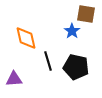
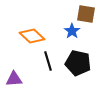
orange diamond: moved 6 px right, 2 px up; rotated 35 degrees counterclockwise
black pentagon: moved 2 px right, 4 px up
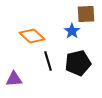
brown square: rotated 12 degrees counterclockwise
black pentagon: rotated 25 degrees counterclockwise
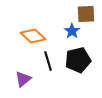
orange diamond: moved 1 px right
black pentagon: moved 3 px up
purple triangle: moved 9 px right; rotated 36 degrees counterclockwise
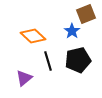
brown square: rotated 18 degrees counterclockwise
purple triangle: moved 1 px right, 1 px up
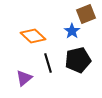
black line: moved 2 px down
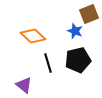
brown square: moved 3 px right
blue star: moved 3 px right; rotated 14 degrees counterclockwise
purple triangle: moved 7 px down; rotated 42 degrees counterclockwise
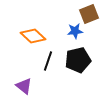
blue star: rotated 28 degrees counterclockwise
black line: moved 2 px up; rotated 36 degrees clockwise
purple triangle: moved 1 px down
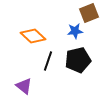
brown square: moved 1 px up
